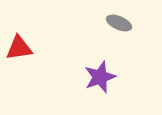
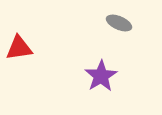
purple star: moved 1 px right, 1 px up; rotated 12 degrees counterclockwise
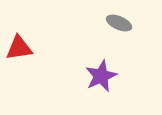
purple star: rotated 8 degrees clockwise
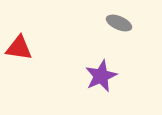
red triangle: rotated 16 degrees clockwise
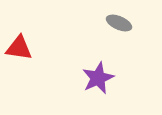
purple star: moved 3 px left, 2 px down
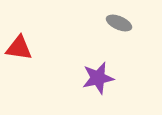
purple star: rotated 12 degrees clockwise
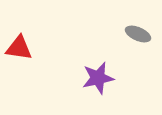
gray ellipse: moved 19 px right, 11 px down
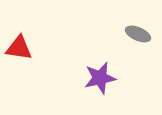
purple star: moved 2 px right
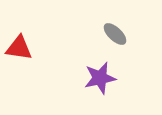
gray ellipse: moved 23 px left; rotated 20 degrees clockwise
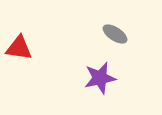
gray ellipse: rotated 10 degrees counterclockwise
